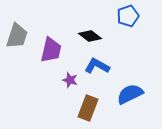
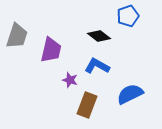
black diamond: moved 9 px right
brown rectangle: moved 1 px left, 3 px up
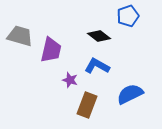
gray trapezoid: moved 3 px right; rotated 92 degrees counterclockwise
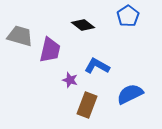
blue pentagon: rotated 15 degrees counterclockwise
black diamond: moved 16 px left, 11 px up
purple trapezoid: moved 1 px left
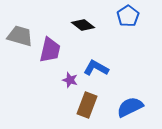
blue L-shape: moved 1 px left, 2 px down
blue semicircle: moved 13 px down
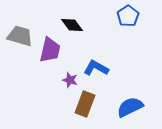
black diamond: moved 11 px left; rotated 15 degrees clockwise
brown rectangle: moved 2 px left, 1 px up
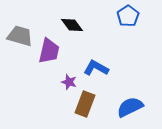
purple trapezoid: moved 1 px left, 1 px down
purple star: moved 1 px left, 2 px down
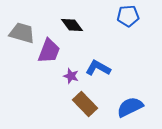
blue pentagon: rotated 30 degrees clockwise
gray trapezoid: moved 2 px right, 3 px up
purple trapezoid: rotated 8 degrees clockwise
blue L-shape: moved 2 px right
purple star: moved 2 px right, 6 px up
brown rectangle: rotated 65 degrees counterclockwise
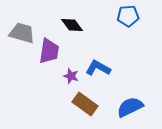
purple trapezoid: rotated 12 degrees counterclockwise
brown rectangle: rotated 10 degrees counterclockwise
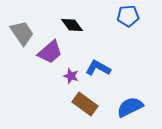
gray trapezoid: rotated 40 degrees clockwise
purple trapezoid: moved 1 px right, 1 px down; rotated 40 degrees clockwise
